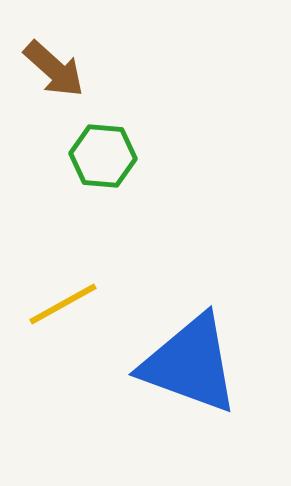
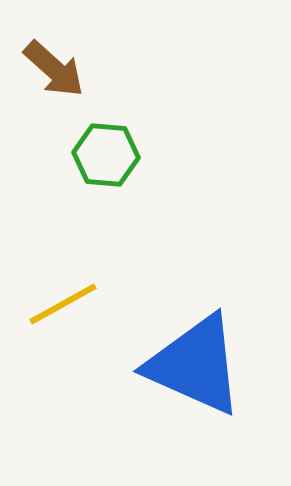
green hexagon: moved 3 px right, 1 px up
blue triangle: moved 5 px right, 1 px down; rotated 4 degrees clockwise
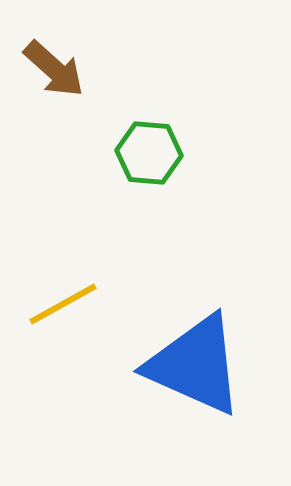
green hexagon: moved 43 px right, 2 px up
